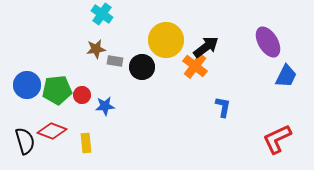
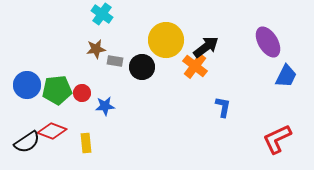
red circle: moved 2 px up
black semicircle: moved 2 px right, 1 px down; rotated 72 degrees clockwise
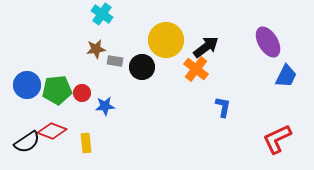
orange cross: moved 1 px right, 3 px down
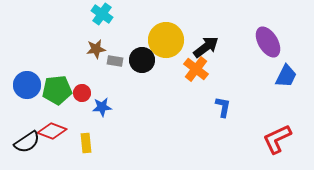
black circle: moved 7 px up
blue star: moved 3 px left, 1 px down
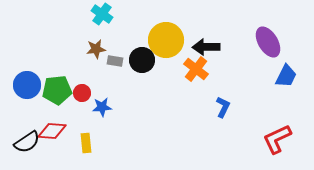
black arrow: rotated 144 degrees counterclockwise
blue L-shape: rotated 15 degrees clockwise
red diamond: rotated 16 degrees counterclockwise
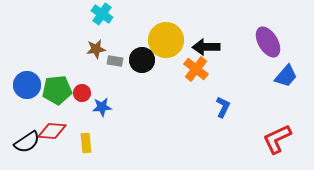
blue trapezoid: rotated 15 degrees clockwise
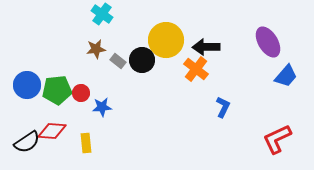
gray rectangle: moved 3 px right; rotated 28 degrees clockwise
red circle: moved 1 px left
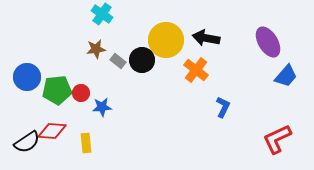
black arrow: moved 9 px up; rotated 12 degrees clockwise
orange cross: moved 1 px down
blue circle: moved 8 px up
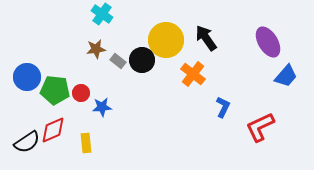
black arrow: rotated 44 degrees clockwise
orange cross: moved 3 px left, 4 px down
green pentagon: moved 2 px left; rotated 12 degrees clockwise
red diamond: moved 1 px right, 1 px up; rotated 28 degrees counterclockwise
red L-shape: moved 17 px left, 12 px up
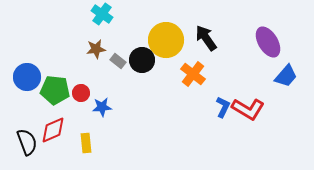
red L-shape: moved 12 px left, 18 px up; rotated 124 degrees counterclockwise
black semicircle: rotated 76 degrees counterclockwise
